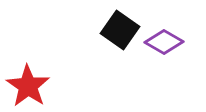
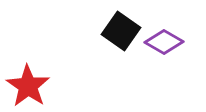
black square: moved 1 px right, 1 px down
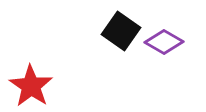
red star: moved 3 px right
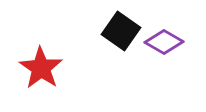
red star: moved 10 px right, 18 px up
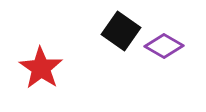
purple diamond: moved 4 px down
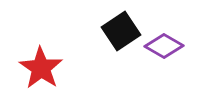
black square: rotated 21 degrees clockwise
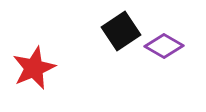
red star: moved 7 px left; rotated 15 degrees clockwise
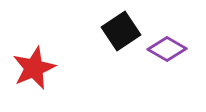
purple diamond: moved 3 px right, 3 px down
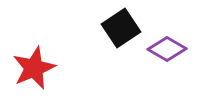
black square: moved 3 px up
